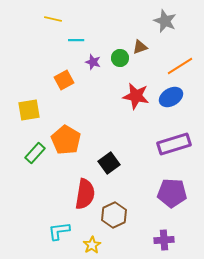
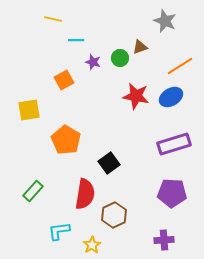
green rectangle: moved 2 px left, 38 px down
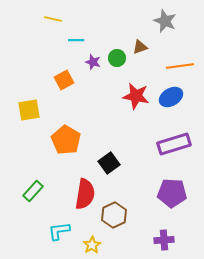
green circle: moved 3 px left
orange line: rotated 24 degrees clockwise
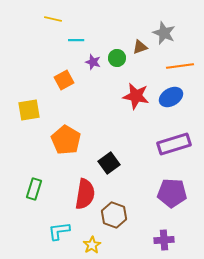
gray star: moved 1 px left, 12 px down
green rectangle: moved 1 px right, 2 px up; rotated 25 degrees counterclockwise
brown hexagon: rotated 15 degrees counterclockwise
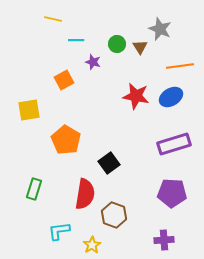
gray star: moved 4 px left, 4 px up
brown triangle: rotated 42 degrees counterclockwise
green circle: moved 14 px up
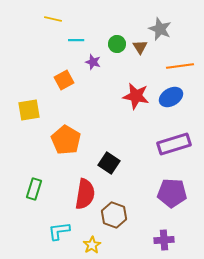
black square: rotated 20 degrees counterclockwise
